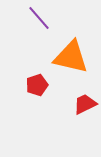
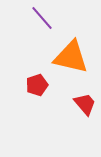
purple line: moved 3 px right
red trapezoid: rotated 75 degrees clockwise
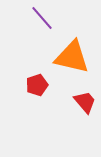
orange triangle: moved 1 px right
red trapezoid: moved 2 px up
